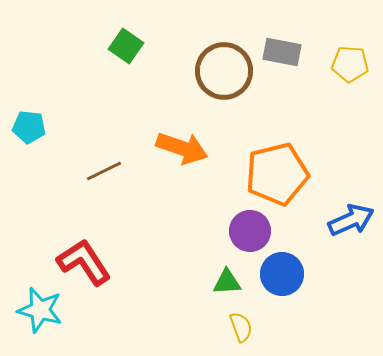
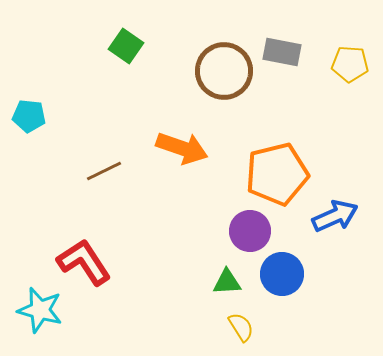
cyan pentagon: moved 11 px up
blue arrow: moved 16 px left, 4 px up
yellow semicircle: rotated 12 degrees counterclockwise
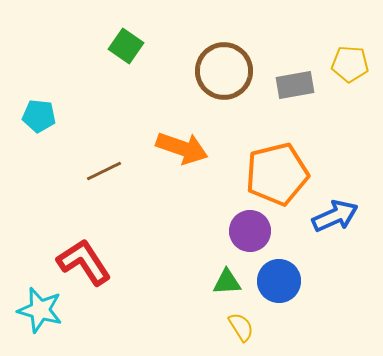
gray rectangle: moved 13 px right, 33 px down; rotated 21 degrees counterclockwise
cyan pentagon: moved 10 px right
blue circle: moved 3 px left, 7 px down
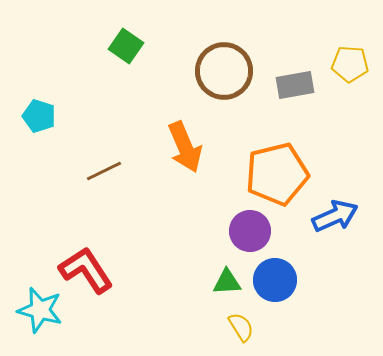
cyan pentagon: rotated 12 degrees clockwise
orange arrow: moved 3 px right, 1 px up; rotated 48 degrees clockwise
red L-shape: moved 2 px right, 8 px down
blue circle: moved 4 px left, 1 px up
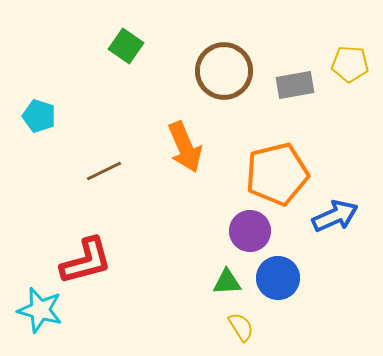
red L-shape: moved 9 px up; rotated 108 degrees clockwise
blue circle: moved 3 px right, 2 px up
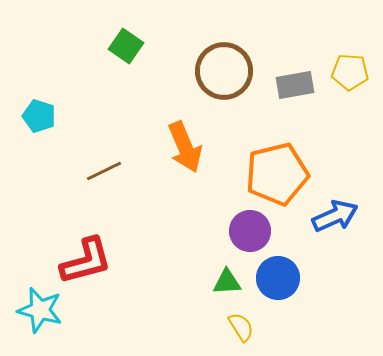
yellow pentagon: moved 8 px down
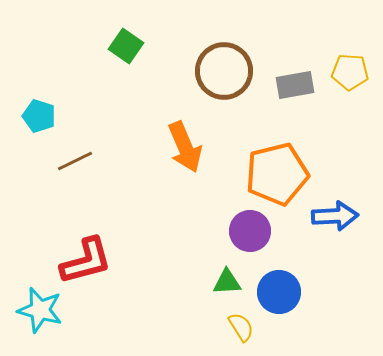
brown line: moved 29 px left, 10 px up
blue arrow: rotated 21 degrees clockwise
blue circle: moved 1 px right, 14 px down
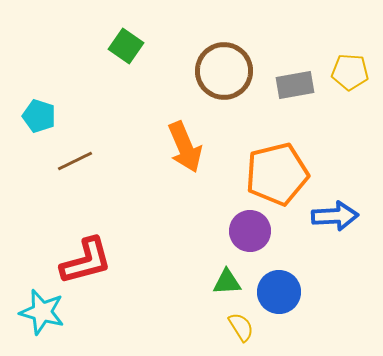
cyan star: moved 2 px right, 2 px down
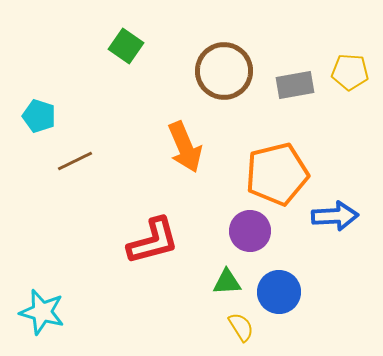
red L-shape: moved 67 px right, 20 px up
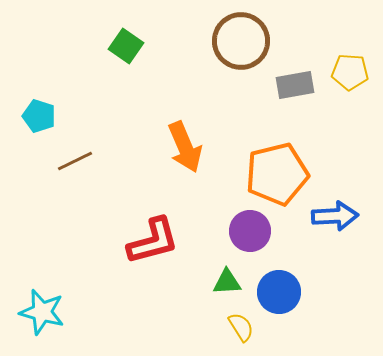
brown circle: moved 17 px right, 30 px up
